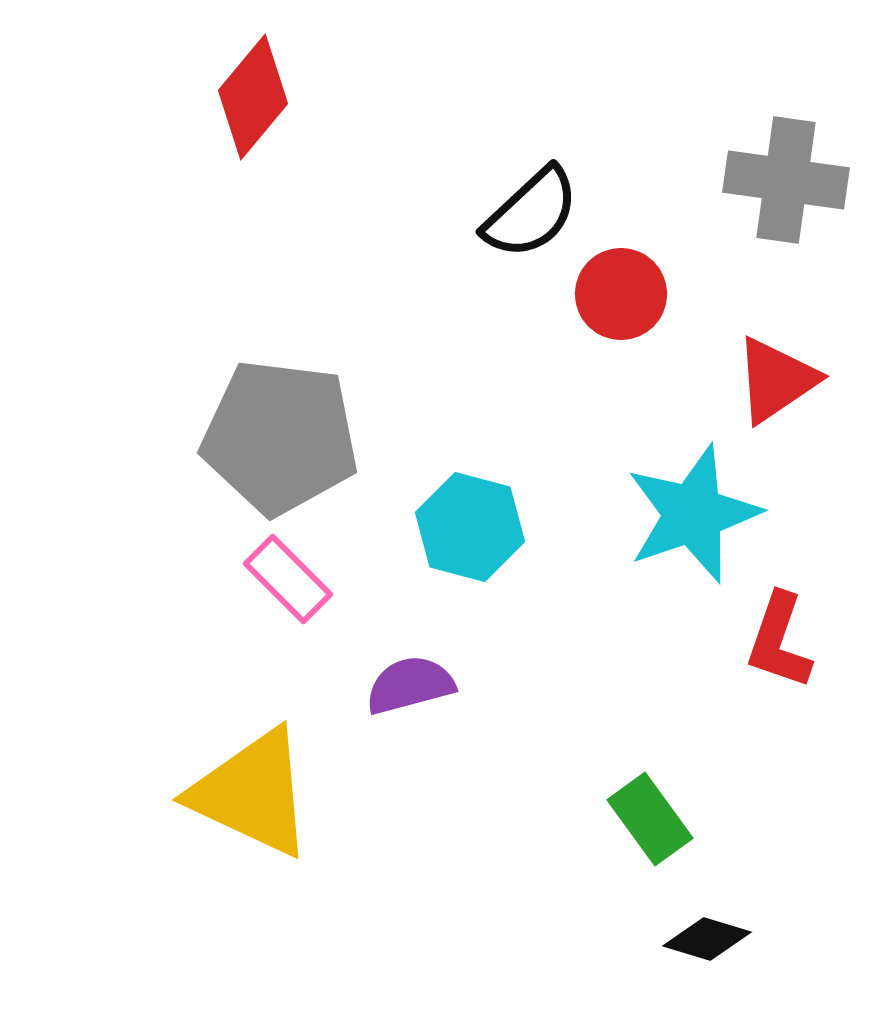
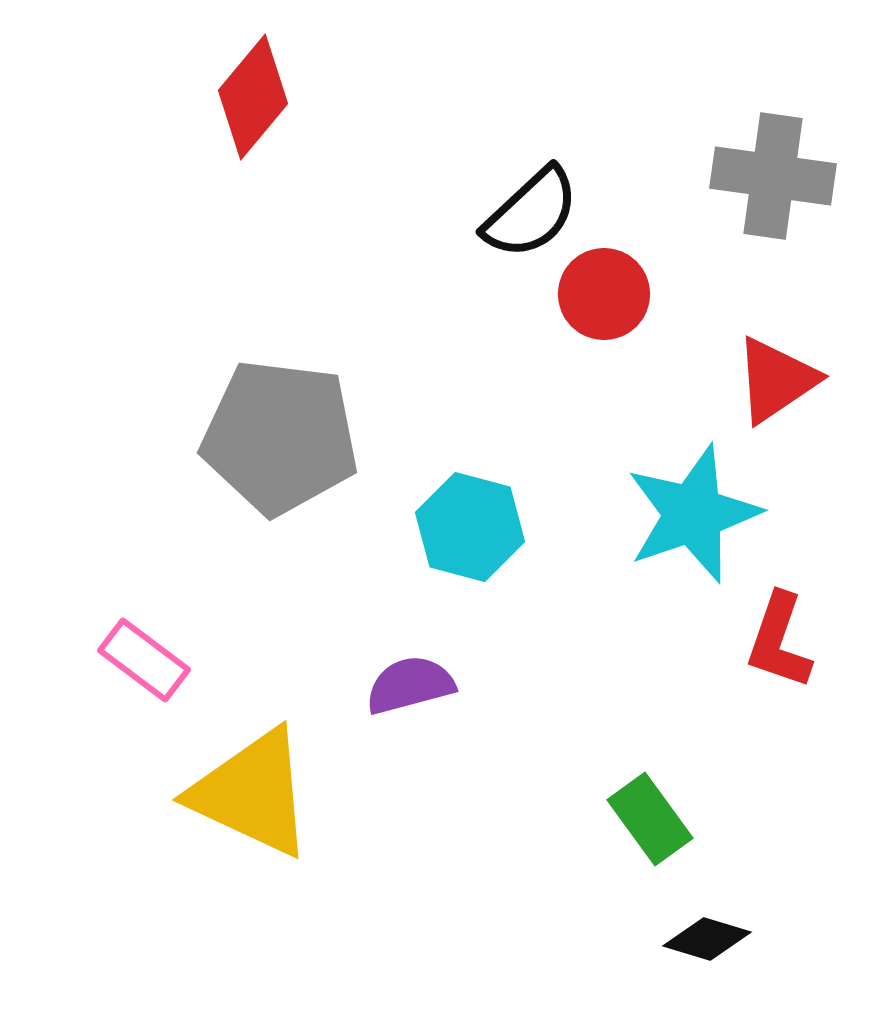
gray cross: moved 13 px left, 4 px up
red circle: moved 17 px left
pink rectangle: moved 144 px left, 81 px down; rotated 8 degrees counterclockwise
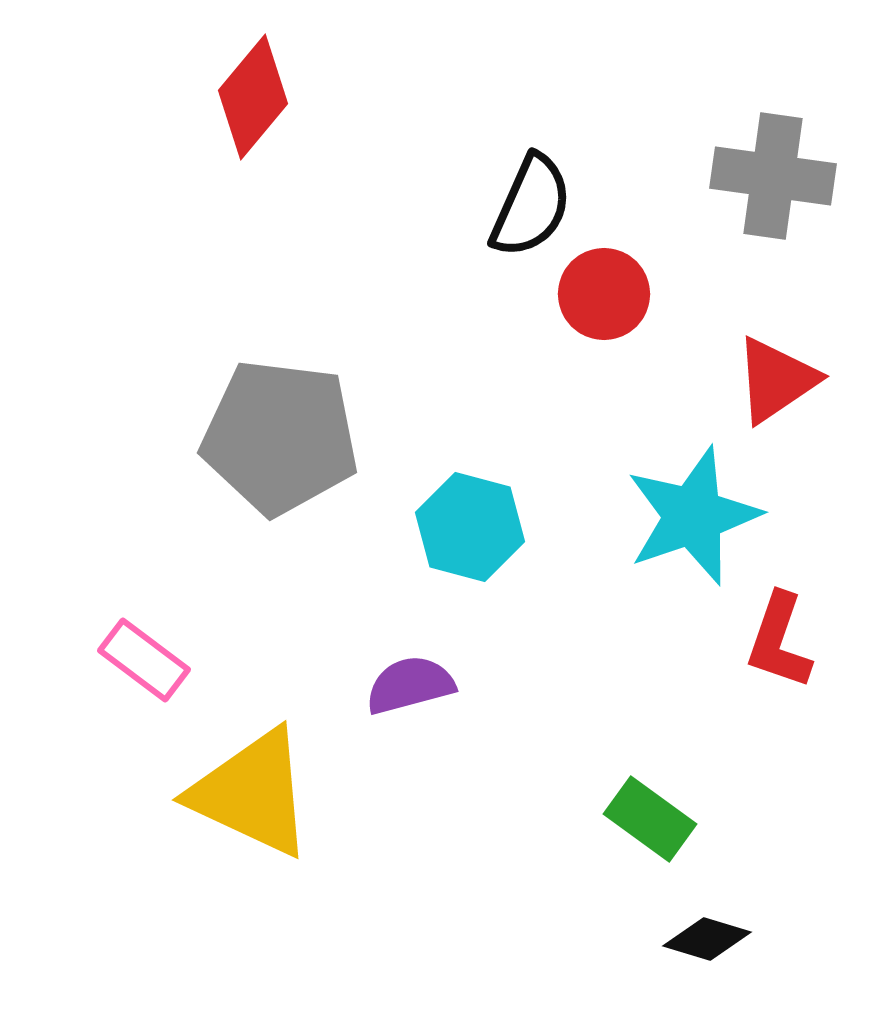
black semicircle: moved 7 px up; rotated 23 degrees counterclockwise
cyan star: moved 2 px down
green rectangle: rotated 18 degrees counterclockwise
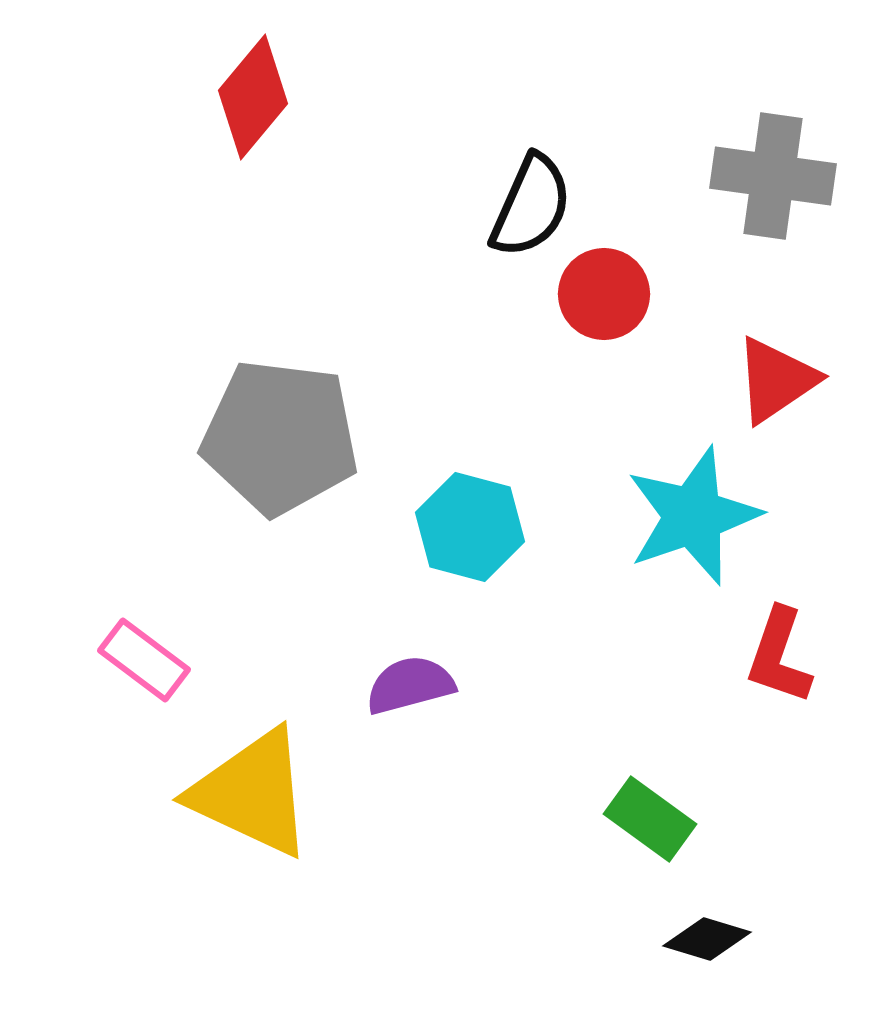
red L-shape: moved 15 px down
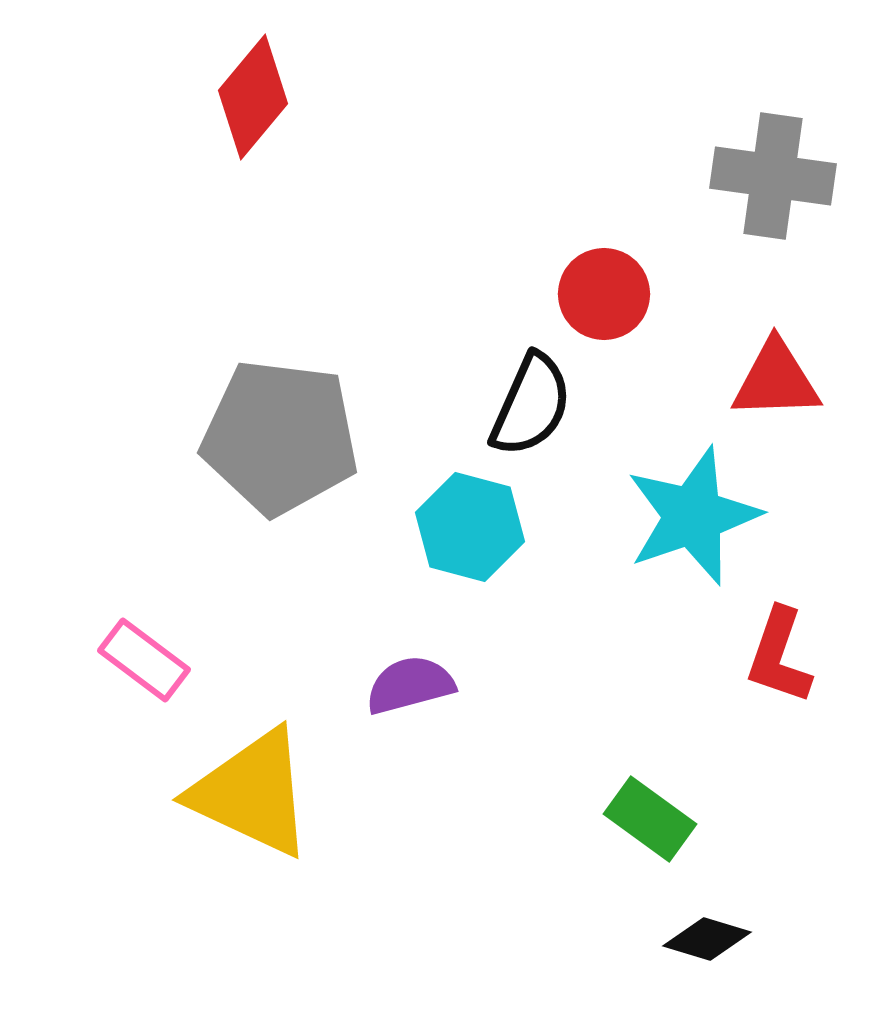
black semicircle: moved 199 px down
red triangle: rotated 32 degrees clockwise
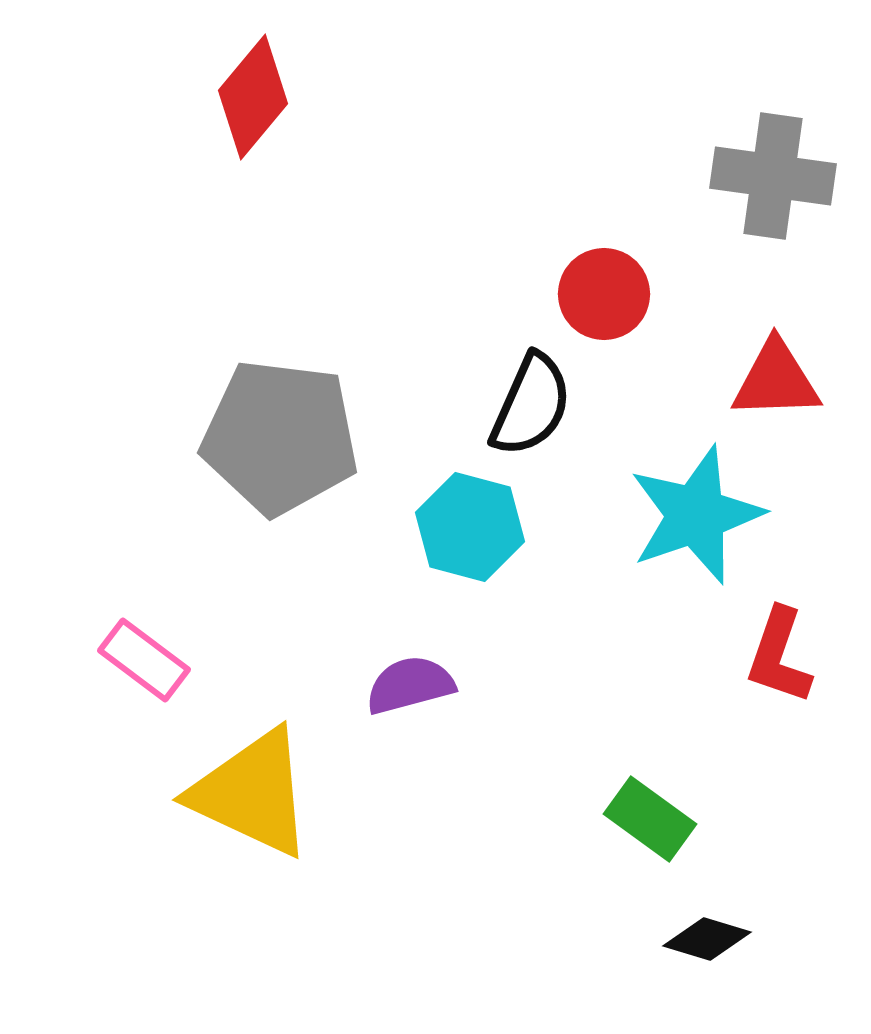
cyan star: moved 3 px right, 1 px up
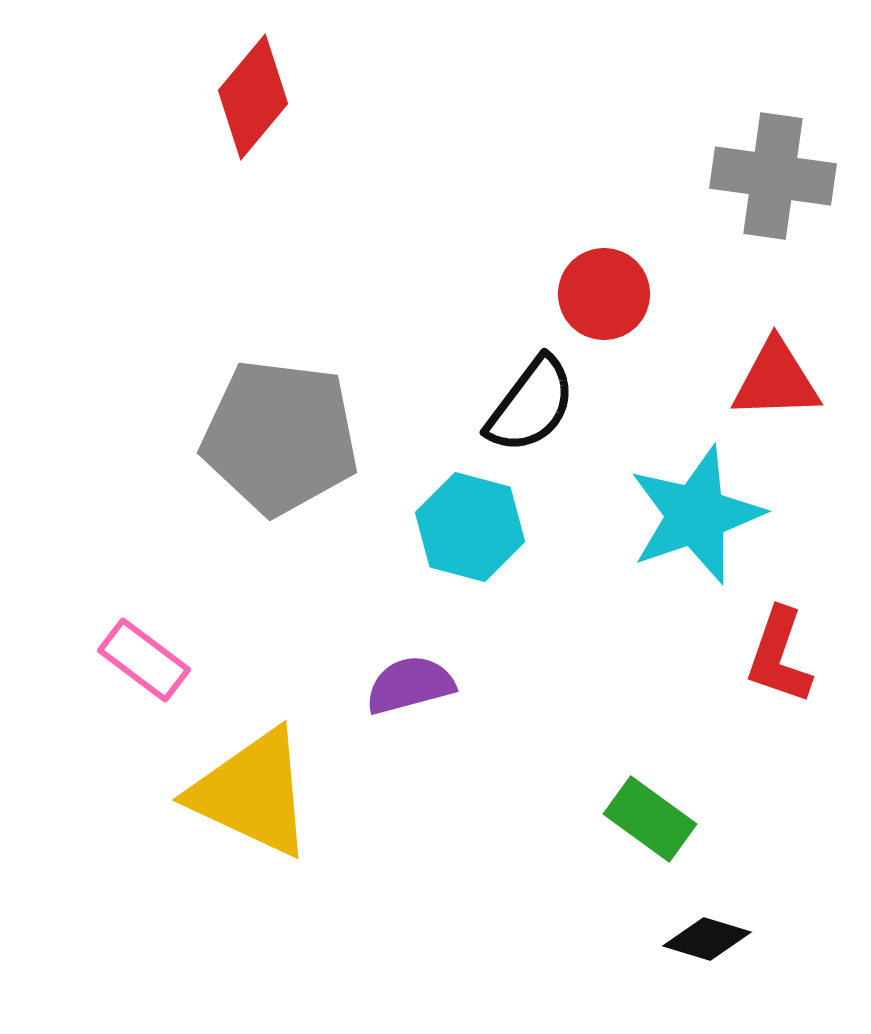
black semicircle: rotated 13 degrees clockwise
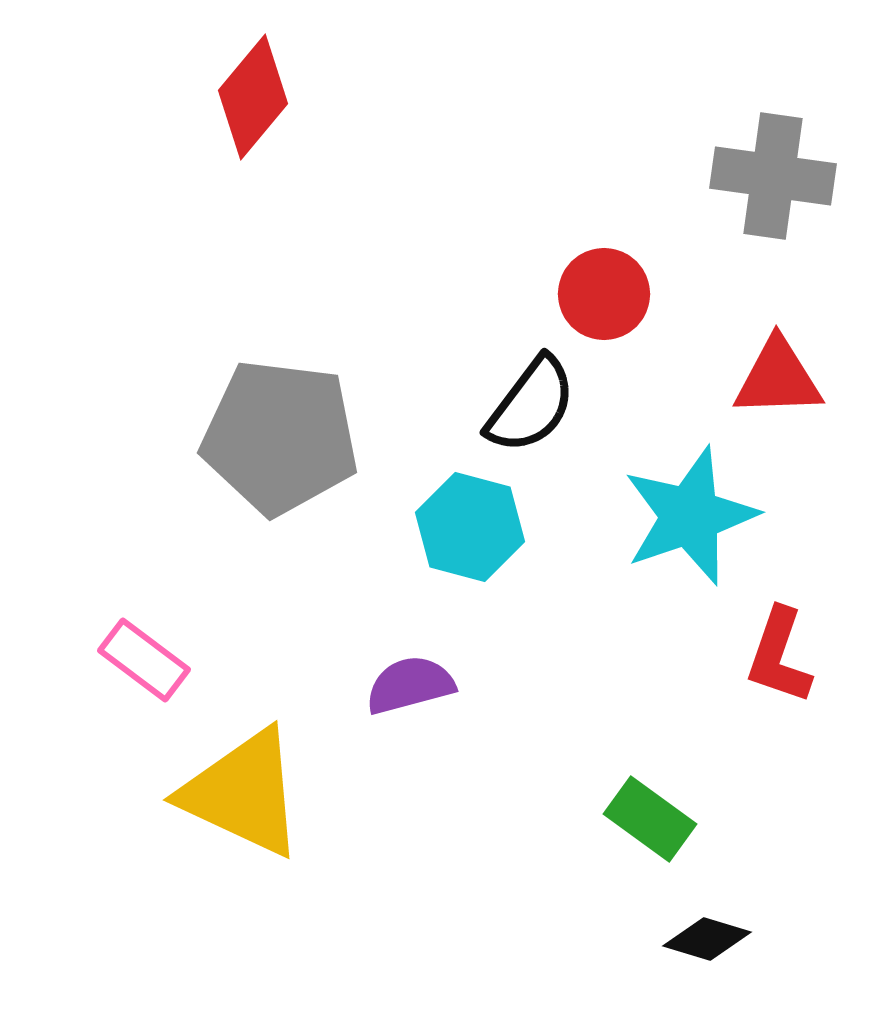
red triangle: moved 2 px right, 2 px up
cyan star: moved 6 px left, 1 px down
yellow triangle: moved 9 px left
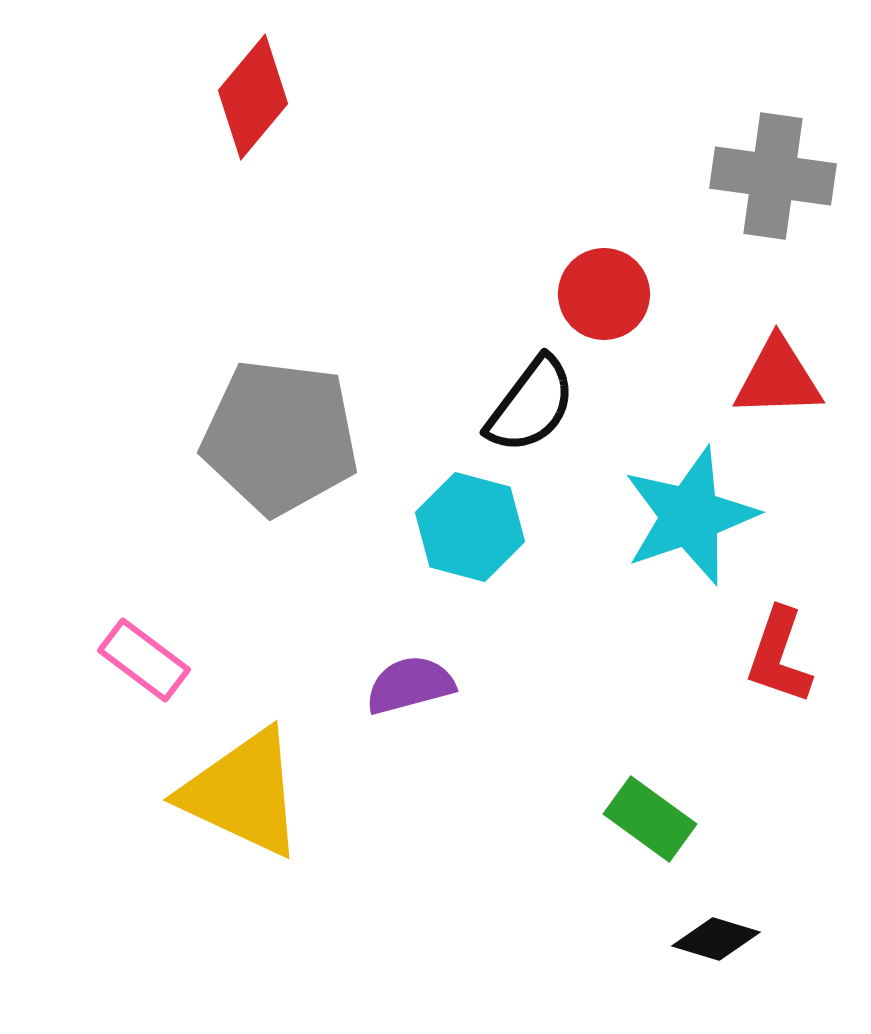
black diamond: moved 9 px right
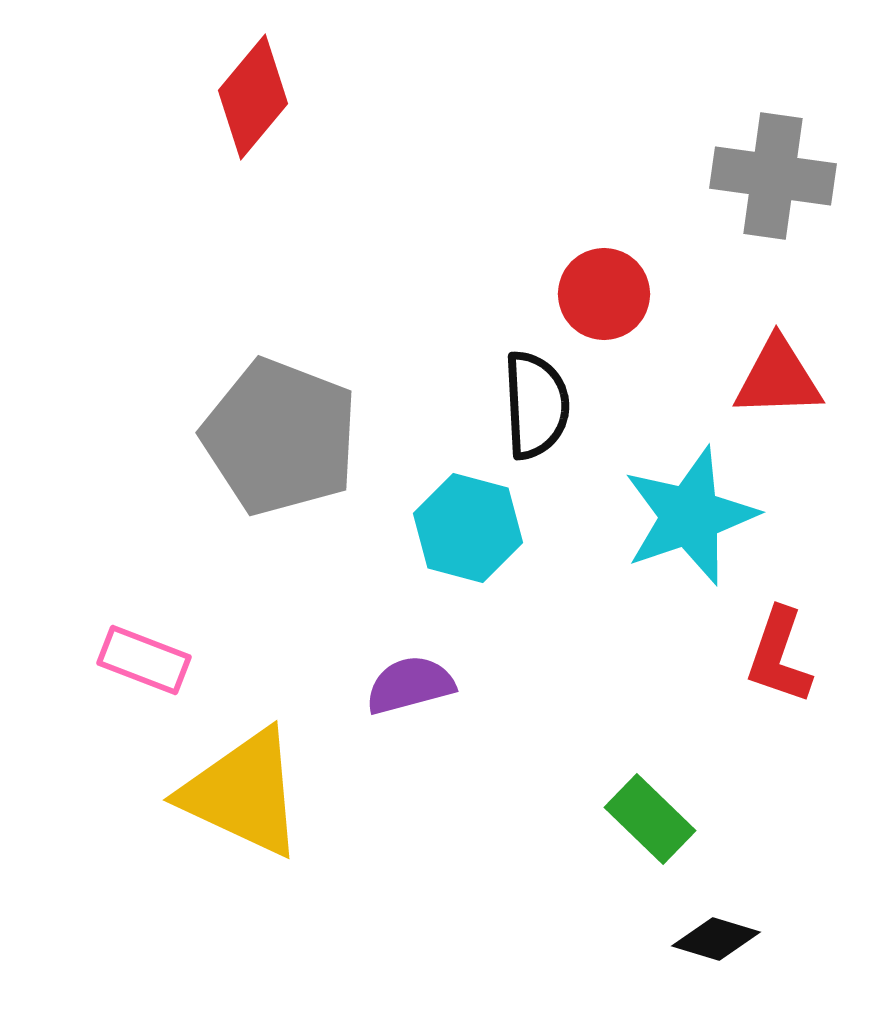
black semicircle: moved 5 px right; rotated 40 degrees counterclockwise
gray pentagon: rotated 14 degrees clockwise
cyan hexagon: moved 2 px left, 1 px down
pink rectangle: rotated 16 degrees counterclockwise
green rectangle: rotated 8 degrees clockwise
